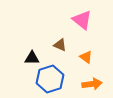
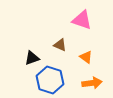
pink triangle: rotated 20 degrees counterclockwise
black triangle: rotated 21 degrees counterclockwise
blue hexagon: moved 1 px down; rotated 24 degrees counterclockwise
orange arrow: moved 1 px up
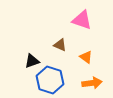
black triangle: moved 3 px down
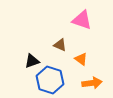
orange triangle: moved 5 px left, 2 px down
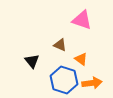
black triangle: rotated 49 degrees counterclockwise
blue hexagon: moved 14 px right
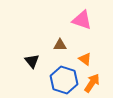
brown triangle: rotated 24 degrees counterclockwise
orange triangle: moved 4 px right
orange arrow: rotated 48 degrees counterclockwise
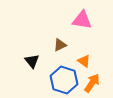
pink triangle: rotated 10 degrees counterclockwise
brown triangle: rotated 24 degrees counterclockwise
orange triangle: moved 1 px left, 2 px down
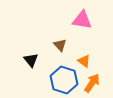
brown triangle: rotated 48 degrees counterclockwise
black triangle: moved 1 px left, 1 px up
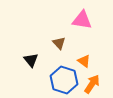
brown triangle: moved 1 px left, 2 px up
orange arrow: moved 1 px down
